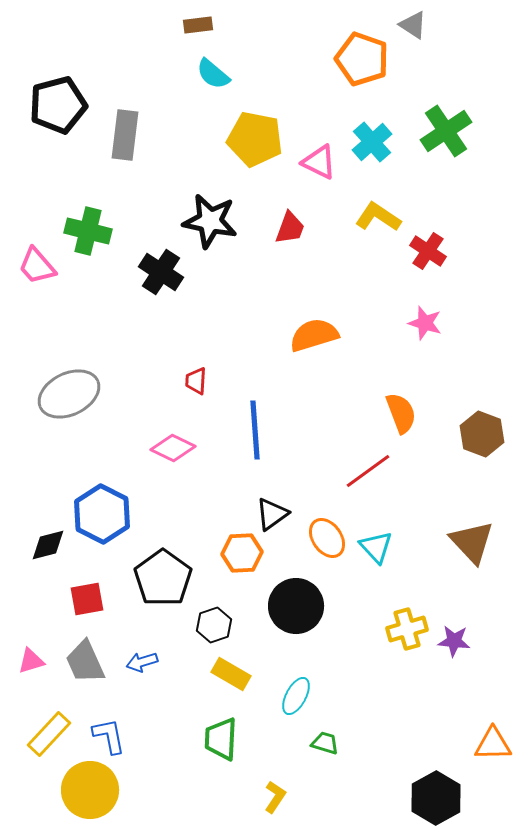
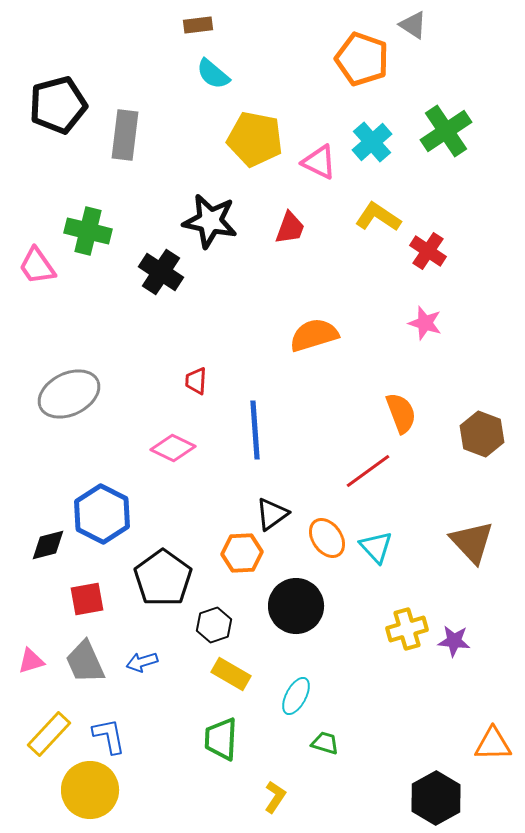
pink trapezoid at (37, 266): rotated 6 degrees clockwise
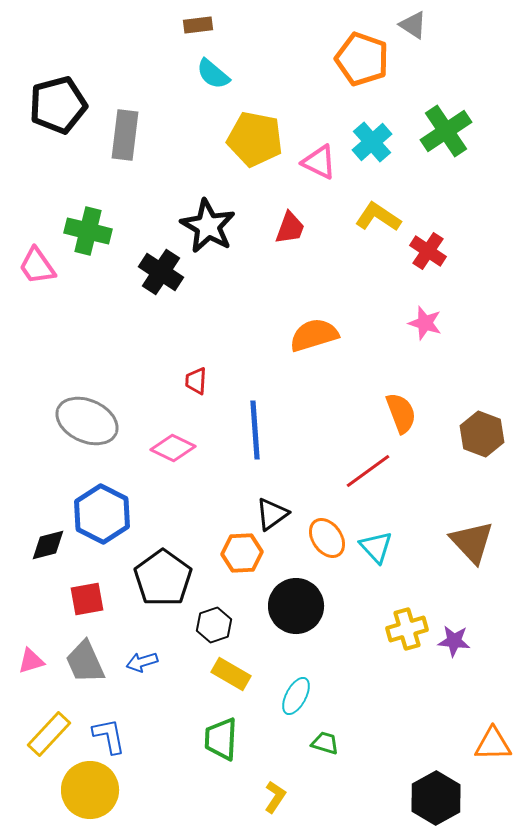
black star at (210, 221): moved 2 px left, 5 px down; rotated 18 degrees clockwise
gray ellipse at (69, 394): moved 18 px right, 27 px down; rotated 50 degrees clockwise
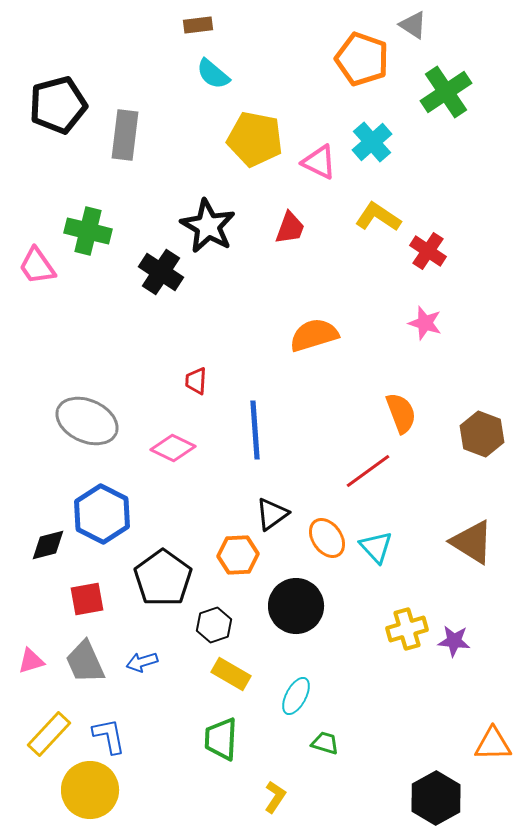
green cross at (446, 131): moved 39 px up
brown triangle at (472, 542): rotated 15 degrees counterclockwise
orange hexagon at (242, 553): moved 4 px left, 2 px down
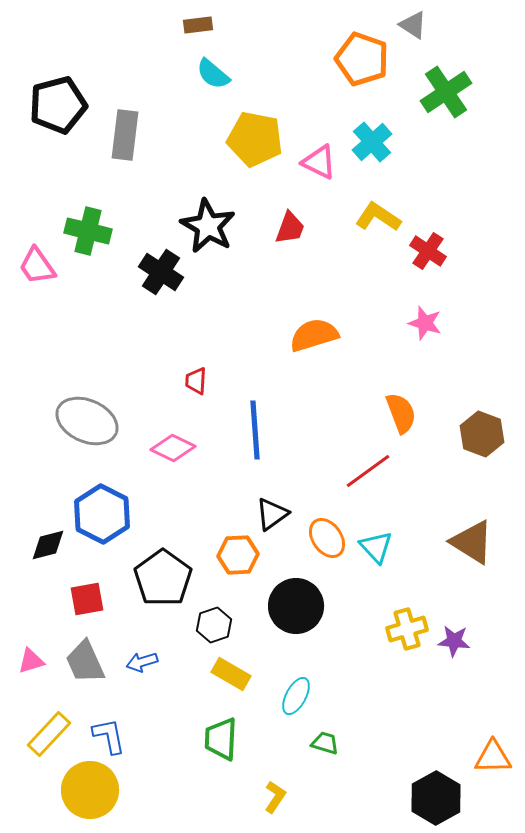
orange triangle at (493, 744): moved 13 px down
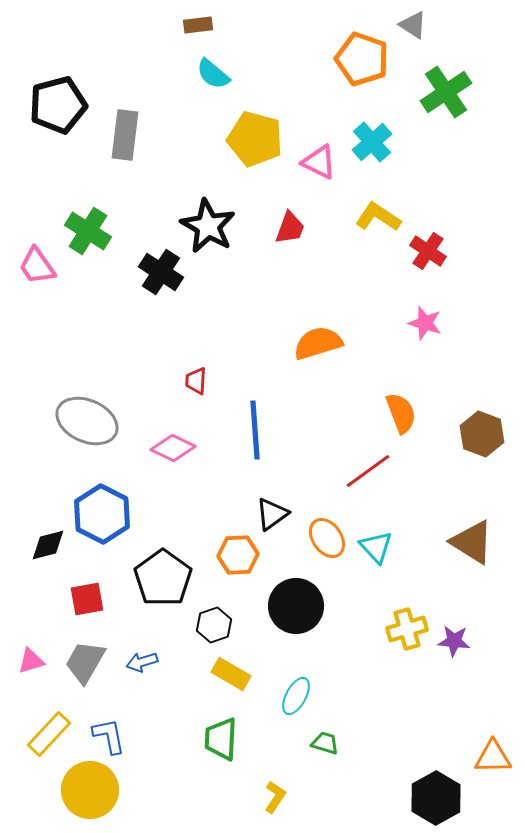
yellow pentagon at (255, 139): rotated 4 degrees clockwise
green cross at (88, 231): rotated 18 degrees clockwise
orange semicircle at (314, 335): moved 4 px right, 8 px down
gray trapezoid at (85, 662): rotated 54 degrees clockwise
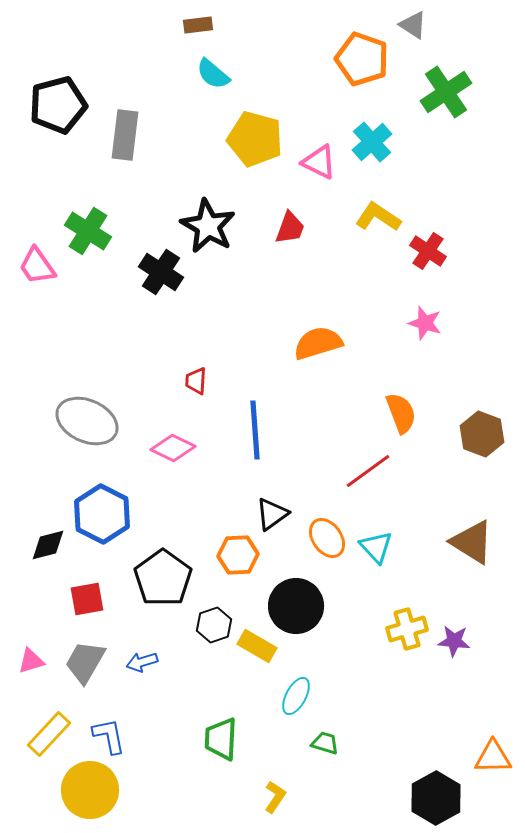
yellow rectangle at (231, 674): moved 26 px right, 28 px up
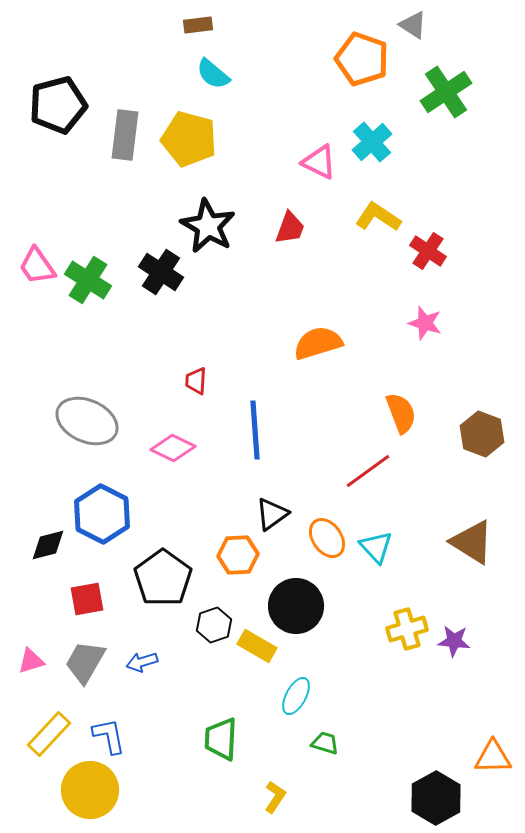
yellow pentagon at (255, 139): moved 66 px left
green cross at (88, 231): moved 49 px down
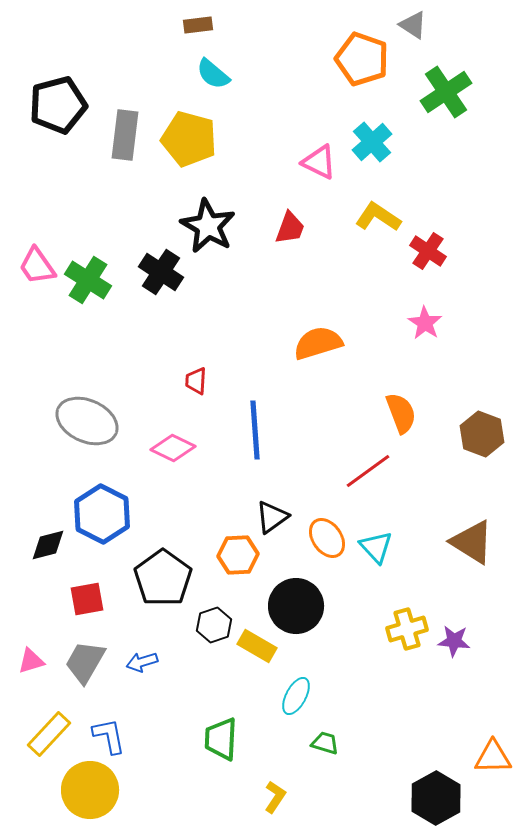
pink star at (425, 323): rotated 16 degrees clockwise
black triangle at (272, 514): moved 3 px down
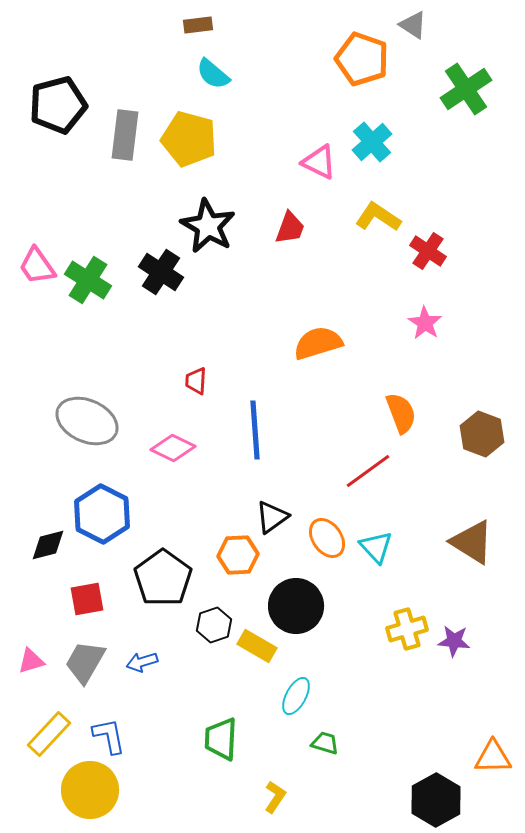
green cross at (446, 92): moved 20 px right, 3 px up
black hexagon at (436, 798): moved 2 px down
